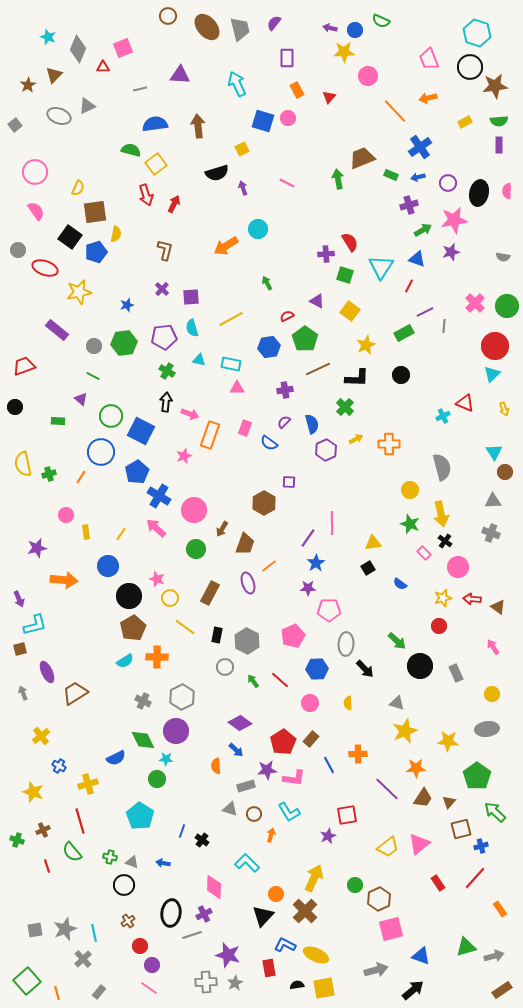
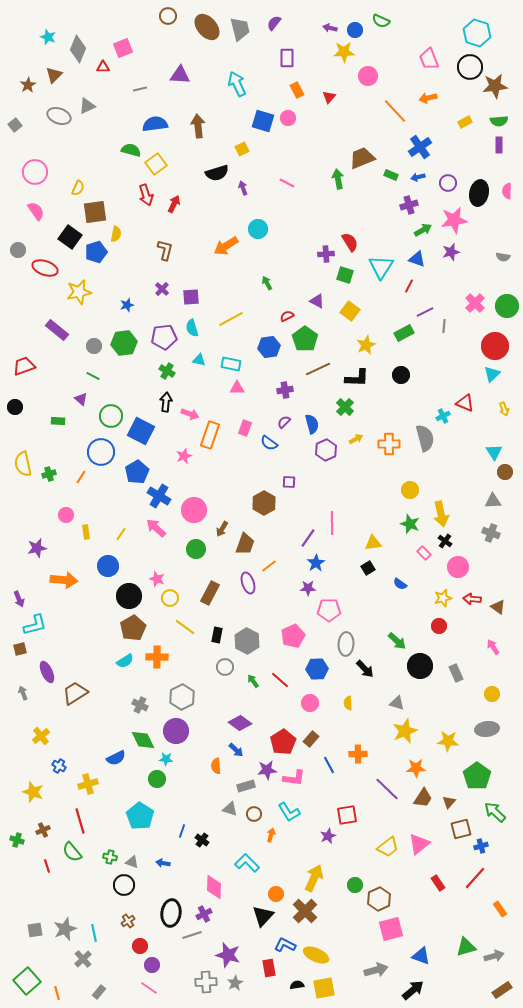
gray semicircle at (442, 467): moved 17 px left, 29 px up
gray cross at (143, 701): moved 3 px left, 4 px down
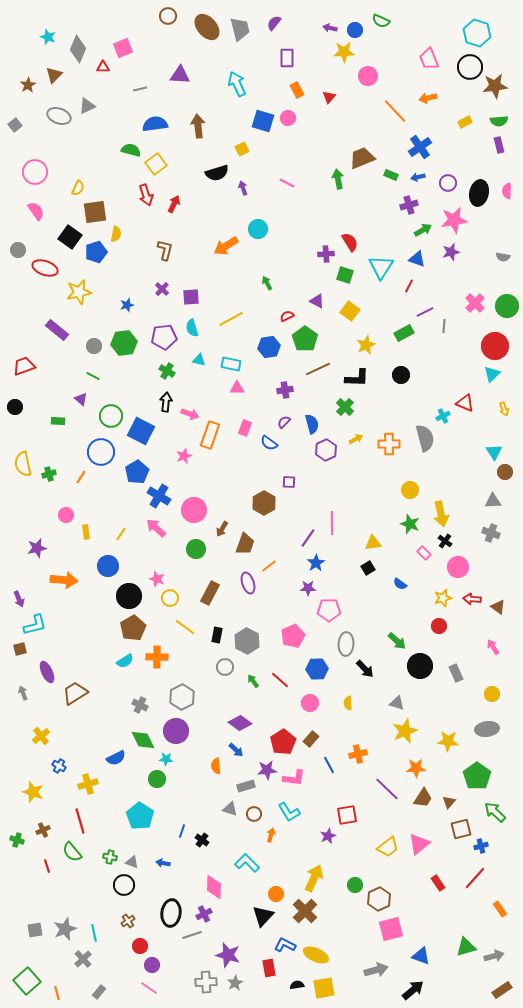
purple rectangle at (499, 145): rotated 14 degrees counterclockwise
orange cross at (358, 754): rotated 12 degrees counterclockwise
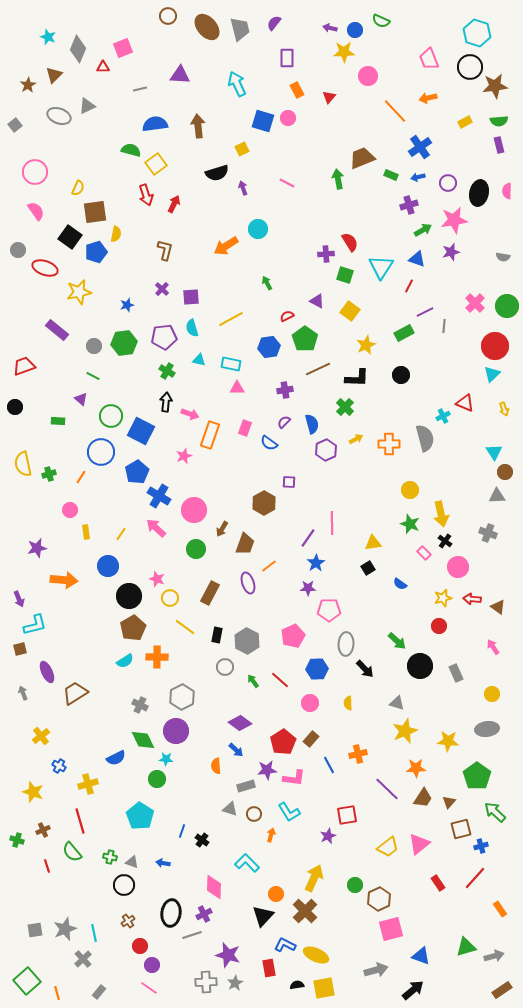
gray triangle at (493, 501): moved 4 px right, 5 px up
pink circle at (66, 515): moved 4 px right, 5 px up
gray cross at (491, 533): moved 3 px left
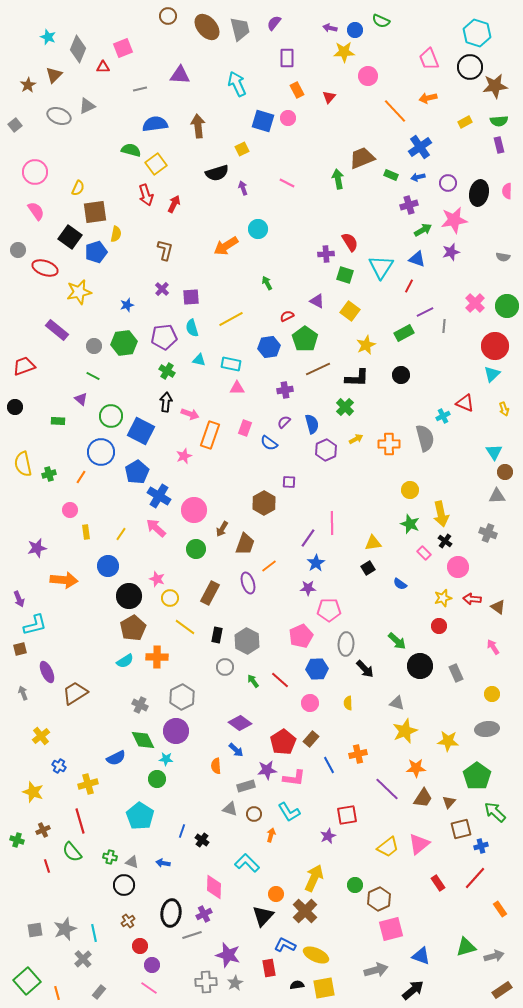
pink pentagon at (293, 636): moved 8 px right
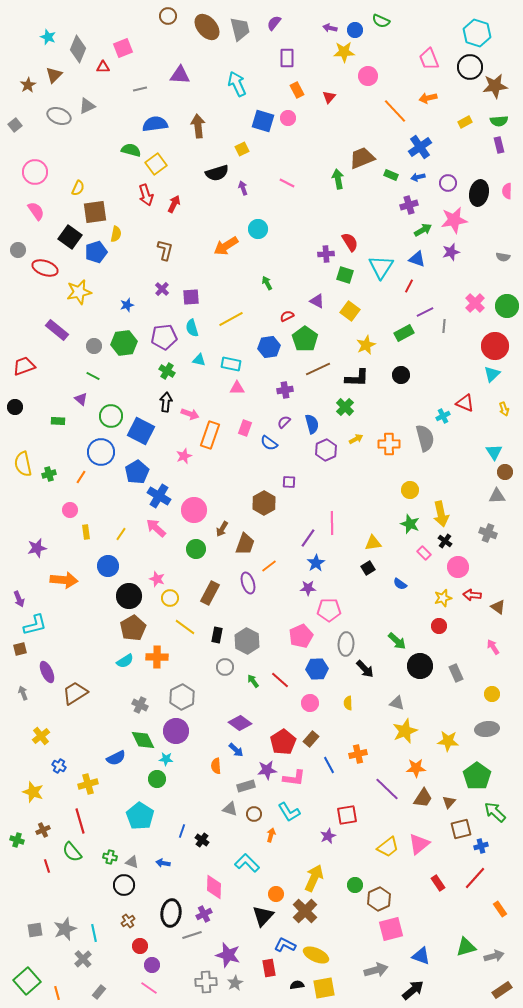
red arrow at (472, 599): moved 4 px up
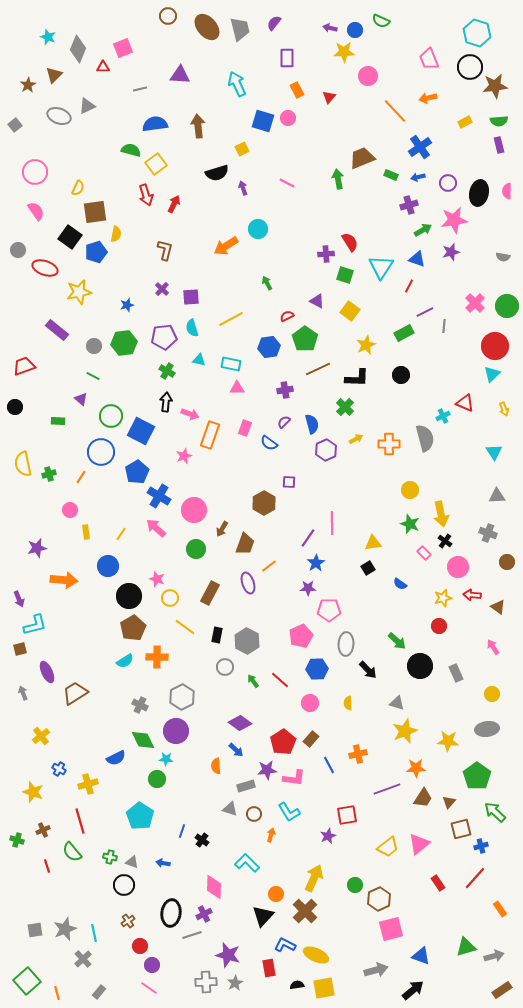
brown circle at (505, 472): moved 2 px right, 90 px down
black arrow at (365, 669): moved 3 px right, 1 px down
blue cross at (59, 766): moved 3 px down
purple line at (387, 789): rotated 64 degrees counterclockwise
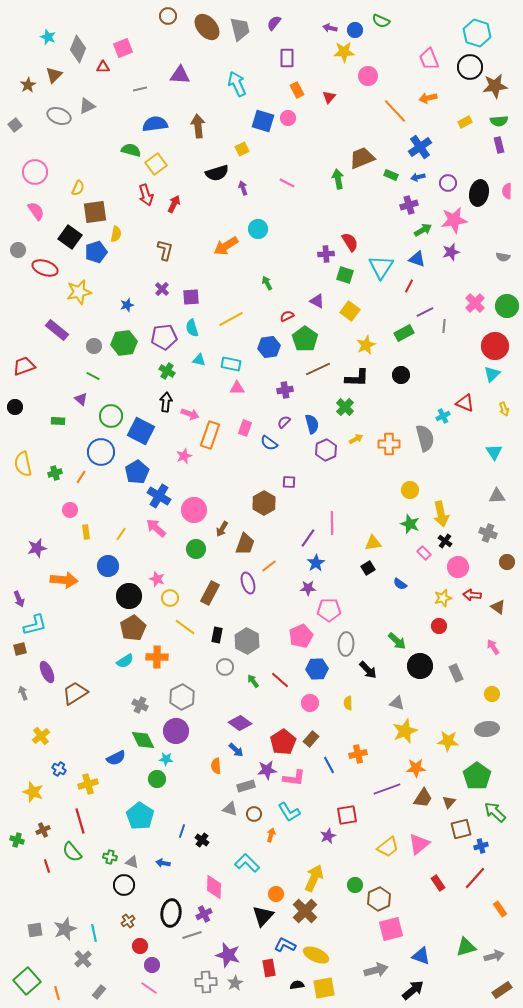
green cross at (49, 474): moved 6 px right, 1 px up
